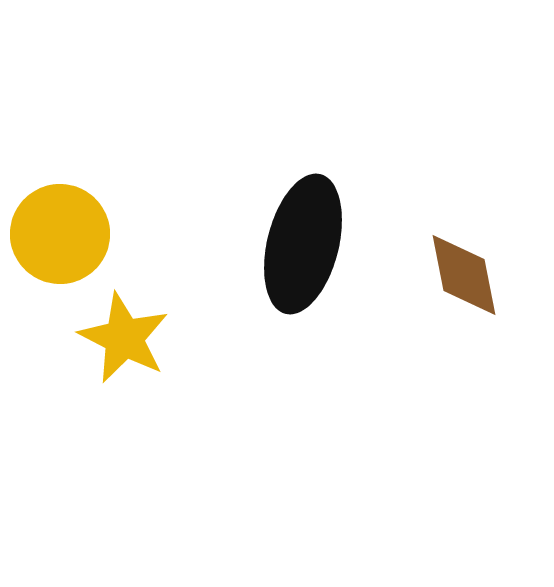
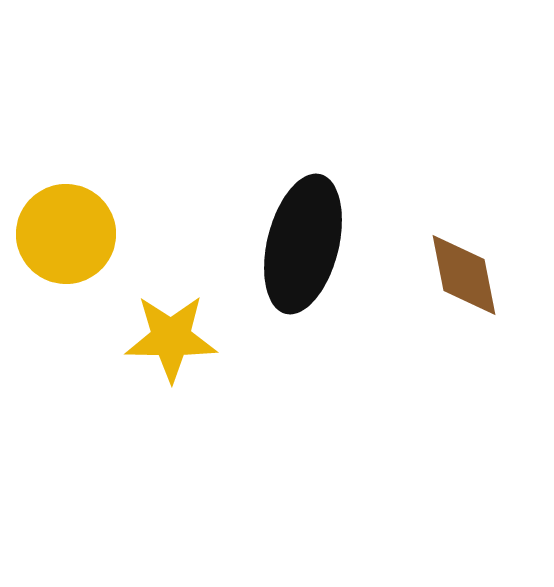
yellow circle: moved 6 px right
yellow star: moved 47 px right; rotated 26 degrees counterclockwise
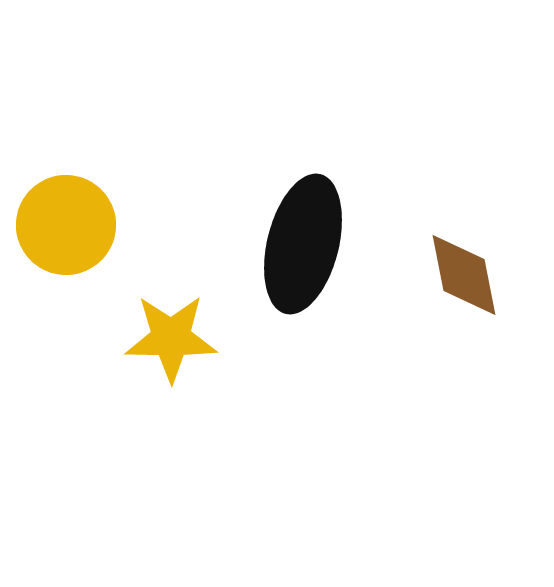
yellow circle: moved 9 px up
